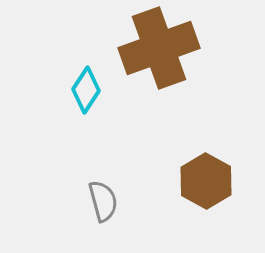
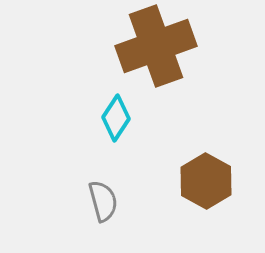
brown cross: moved 3 px left, 2 px up
cyan diamond: moved 30 px right, 28 px down
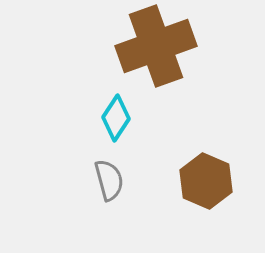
brown hexagon: rotated 6 degrees counterclockwise
gray semicircle: moved 6 px right, 21 px up
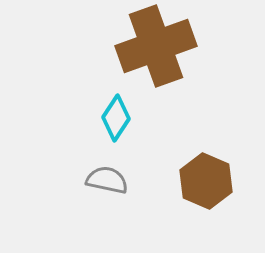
gray semicircle: moved 2 px left; rotated 63 degrees counterclockwise
